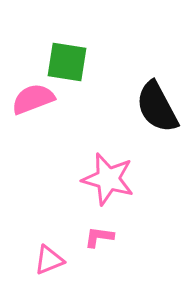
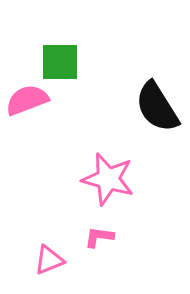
green square: moved 7 px left; rotated 9 degrees counterclockwise
pink semicircle: moved 6 px left, 1 px down
black semicircle: rotated 4 degrees counterclockwise
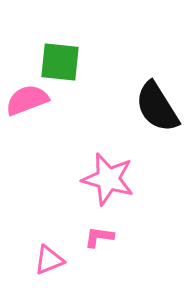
green square: rotated 6 degrees clockwise
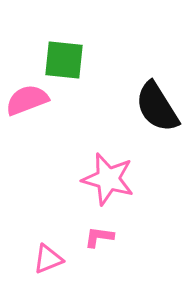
green square: moved 4 px right, 2 px up
pink triangle: moved 1 px left, 1 px up
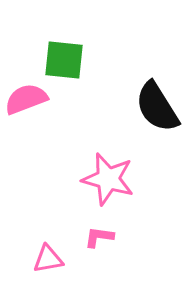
pink semicircle: moved 1 px left, 1 px up
pink triangle: rotated 12 degrees clockwise
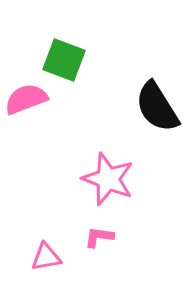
green square: rotated 15 degrees clockwise
pink star: rotated 6 degrees clockwise
pink triangle: moved 2 px left, 2 px up
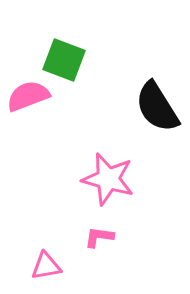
pink semicircle: moved 2 px right, 3 px up
pink star: rotated 6 degrees counterclockwise
pink triangle: moved 9 px down
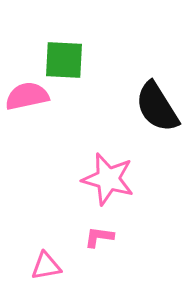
green square: rotated 18 degrees counterclockwise
pink semicircle: moved 1 px left; rotated 9 degrees clockwise
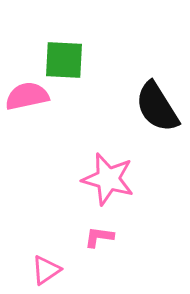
pink triangle: moved 4 px down; rotated 24 degrees counterclockwise
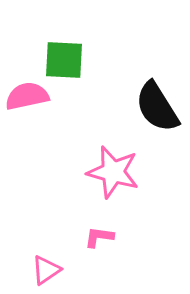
pink star: moved 5 px right, 7 px up
